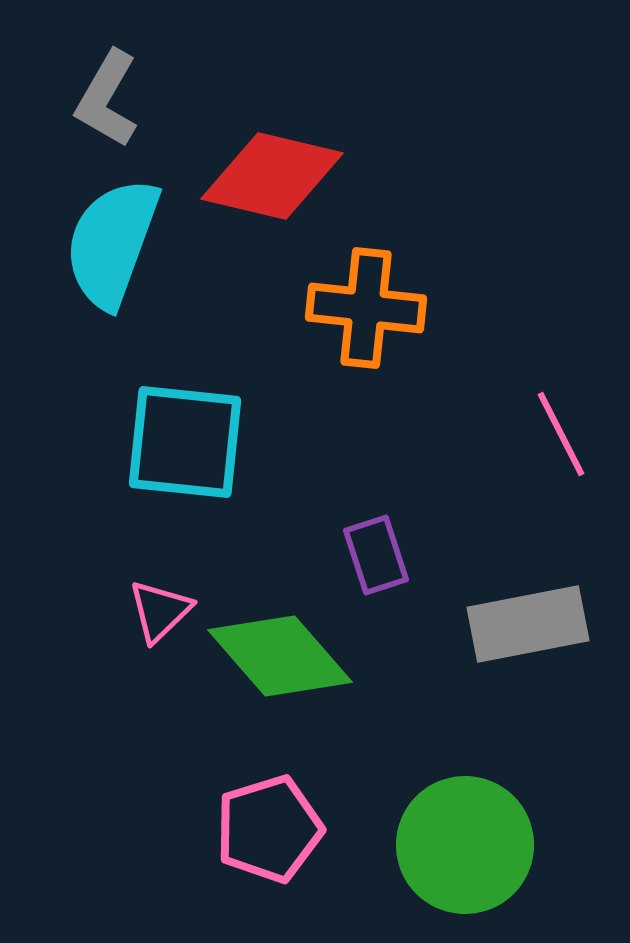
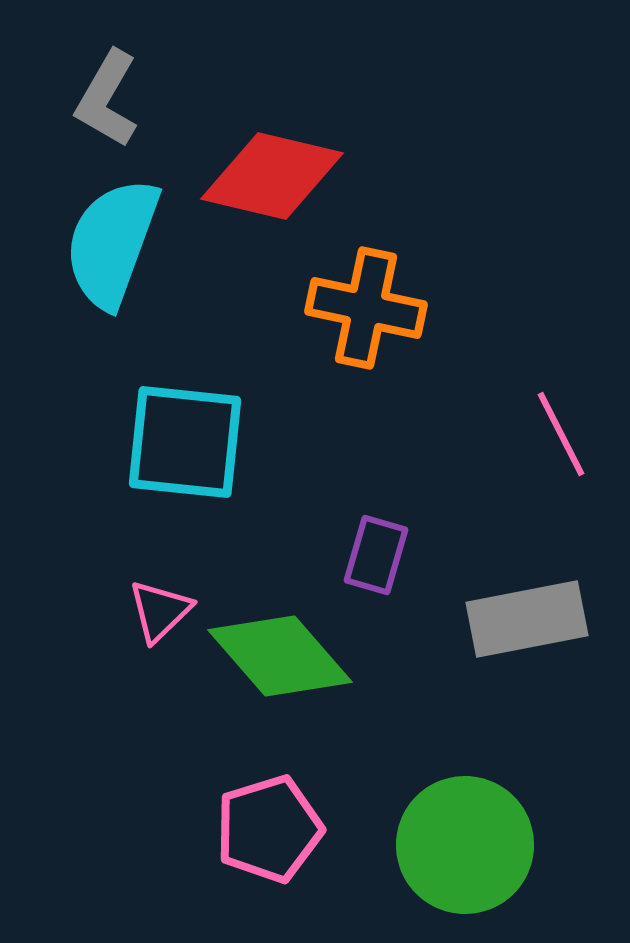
orange cross: rotated 6 degrees clockwise
purple rectangle: rotated 34 degrees clockwise
gray rectangle: moved 1 px left, 5 px up
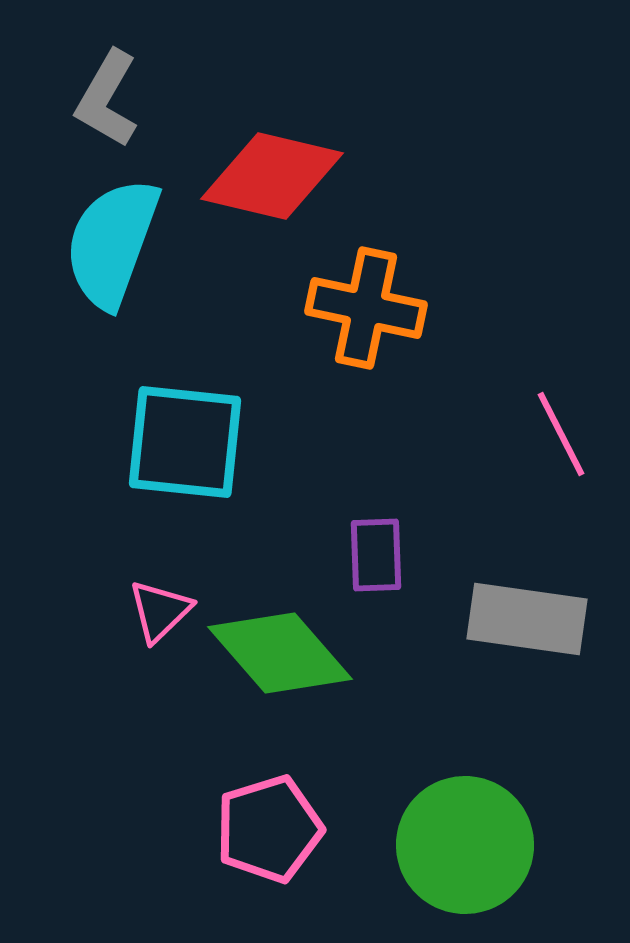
purple rectangle: rotated 18 degrees counterclockwise
gray rectangle: rotated 19 degrees clockwise
green diamond: moved 3 px up
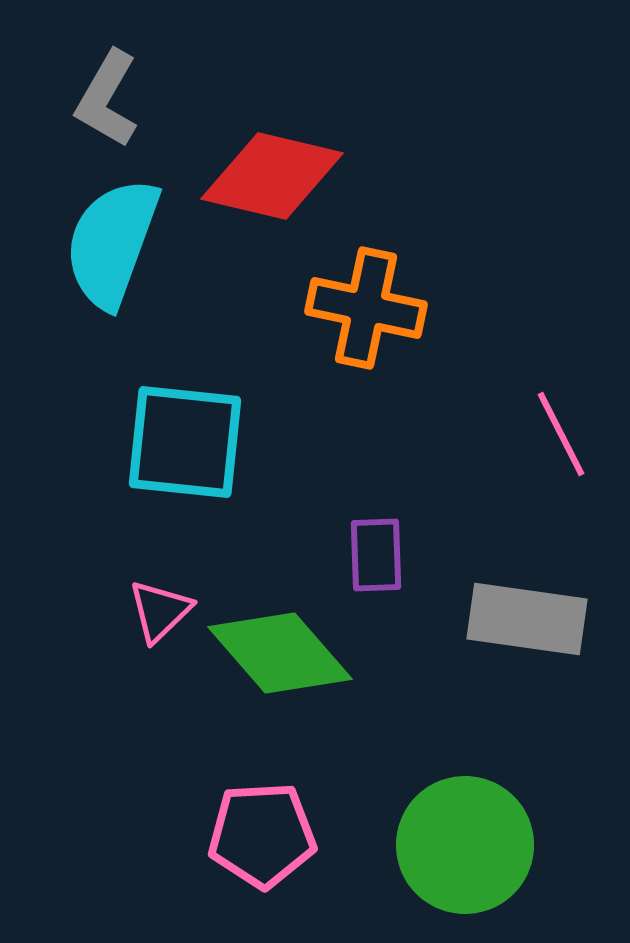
pink pentagon: moved 7 px left, 6 px down; rotated 14 degrees clockwise
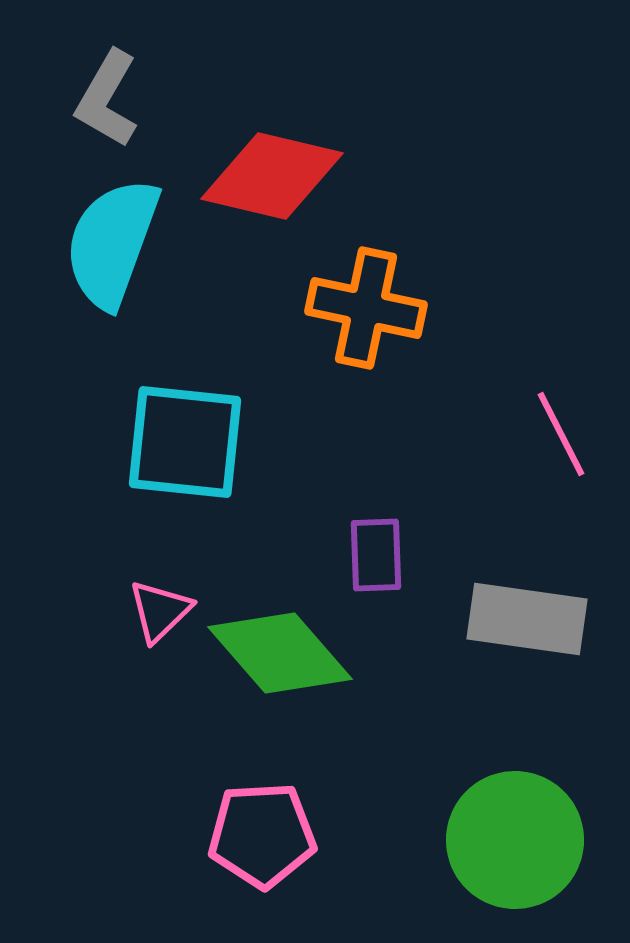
green circle: moved 50 px right, 5 px up
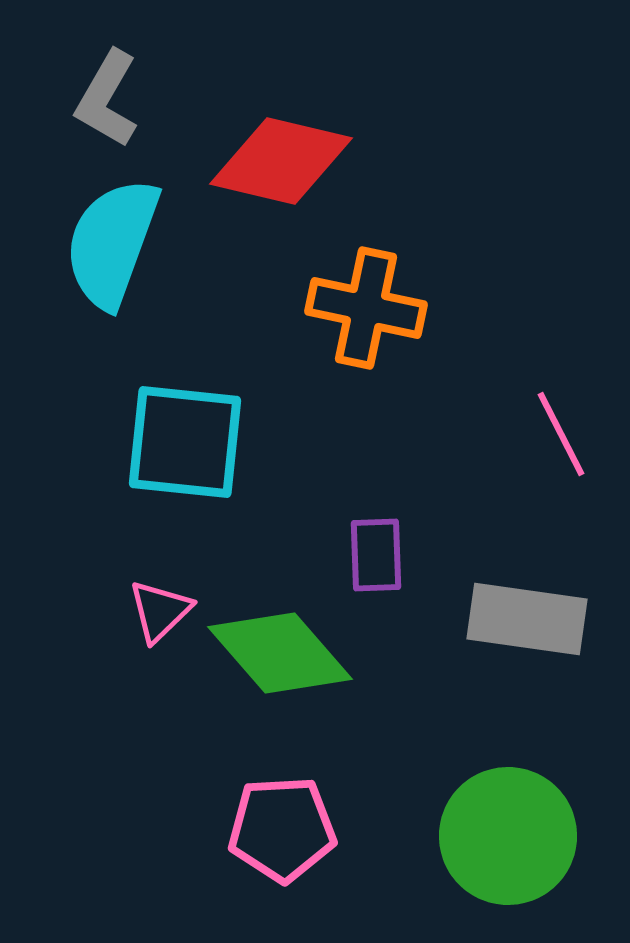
red diamond: moved 9 px right, 15 px up
pink pentagon: moved 20 px right, 6 px up
green circle: moved 7 px left, 4 px up
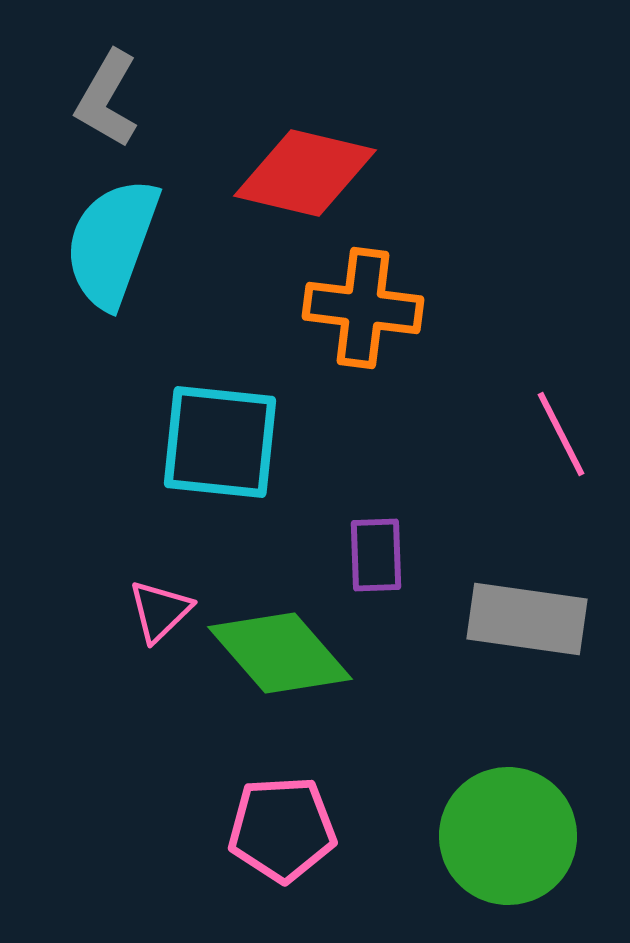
red diamond: moved 24 px right, 12 px down
orange cross: moved 3 px left; rotated 5 degrees counterclockwise
cyan square: moved 35 px right
